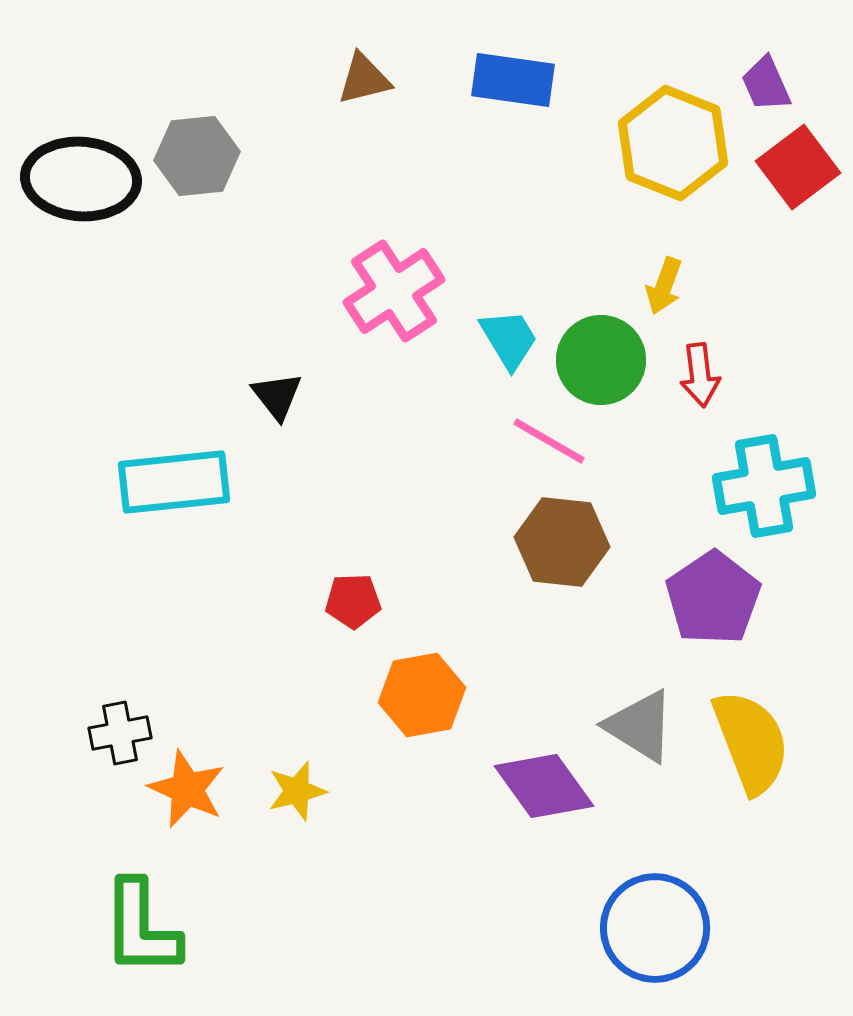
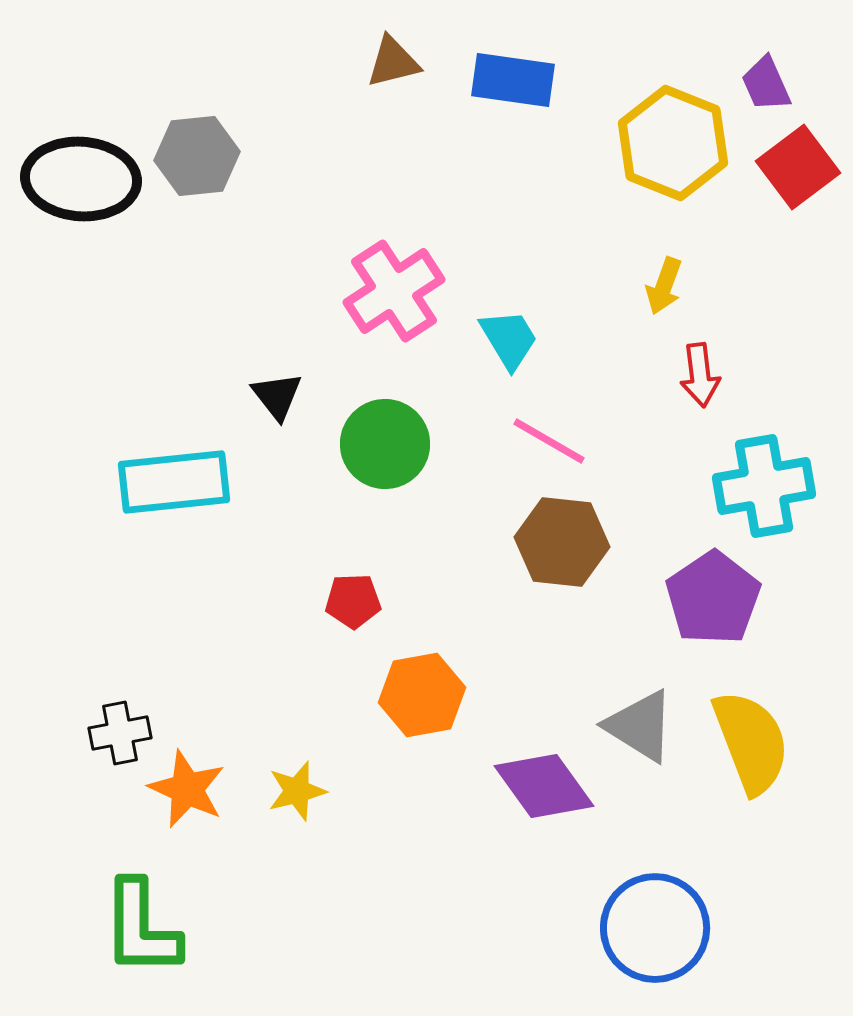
brown triangle: moved 29 px right, 17 px up
green circle: moved 216 px left, 84 px down
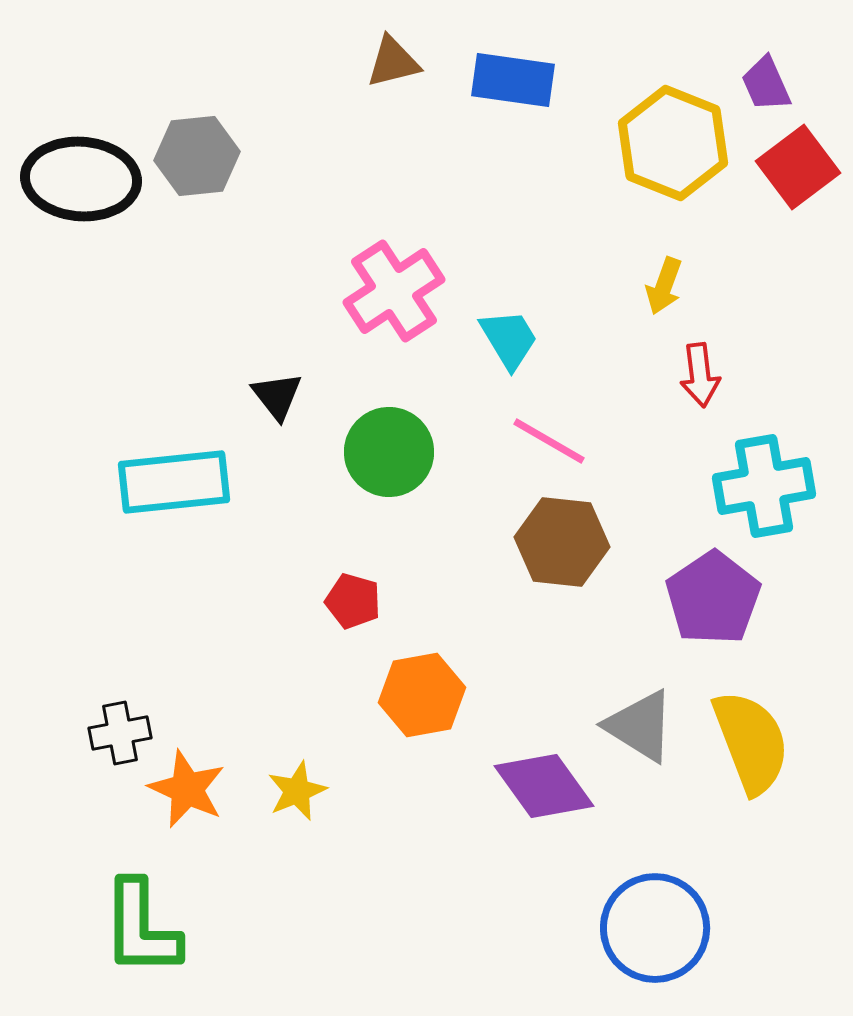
green circle: moved 4 px right, 8 px down
red pentagon: rotated 18 degrees clockwise
yellow star: rotated 8 degrees counterclockwise
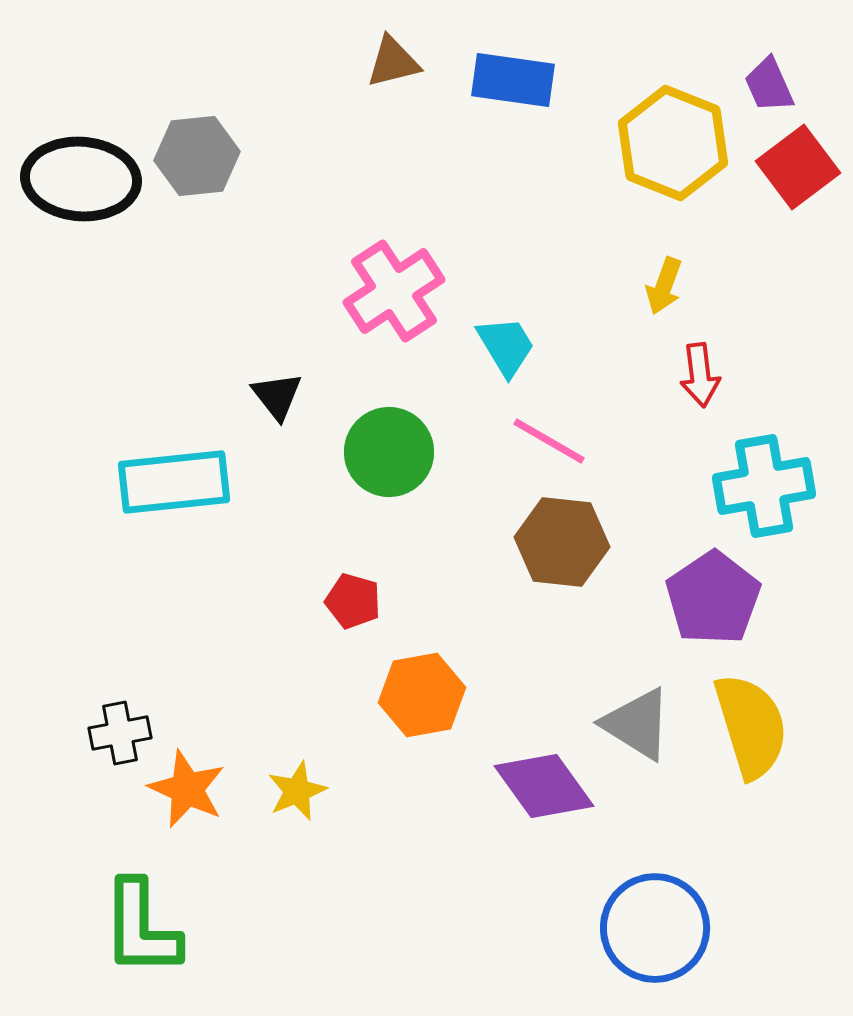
purple trapezoid: moved 3 px right, 1 px down
cyan trapezoid: moved 3 px left, 7 px down
gray triangle: moved 3 px left, 2 px up
yellow semicircle: moved 16 px up; rotated 4 degrees clockwise
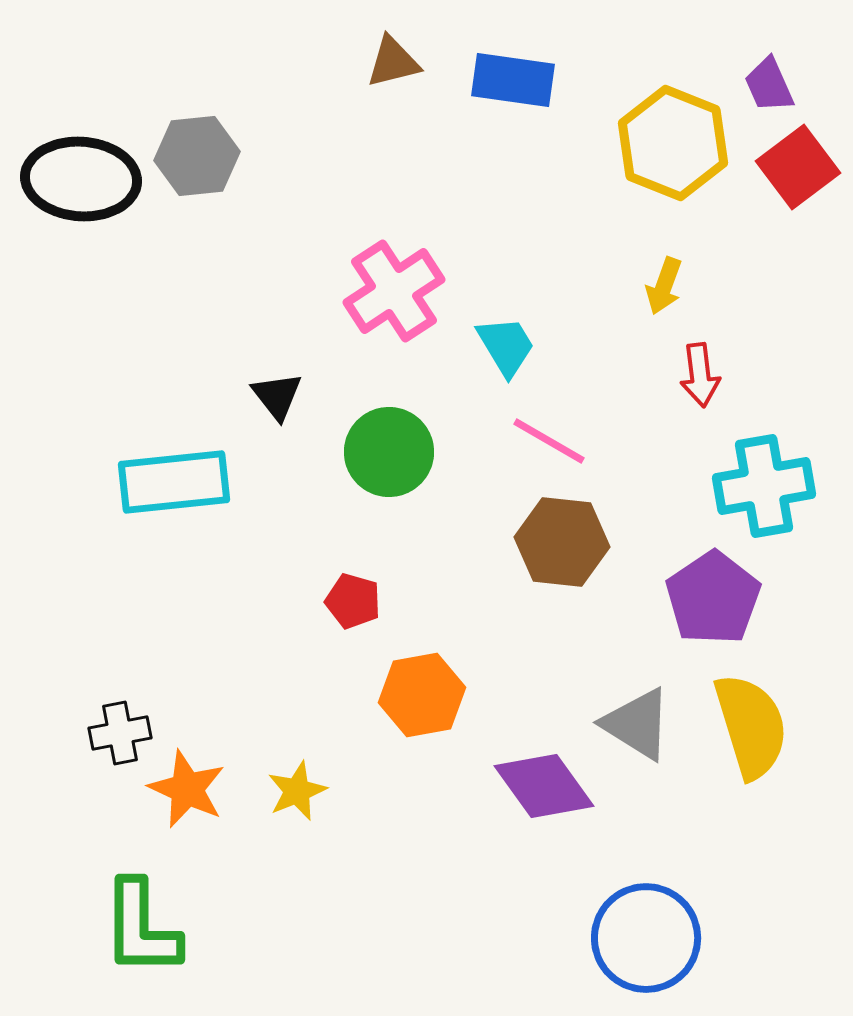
blue circle: moved 9 px left, 10 px down
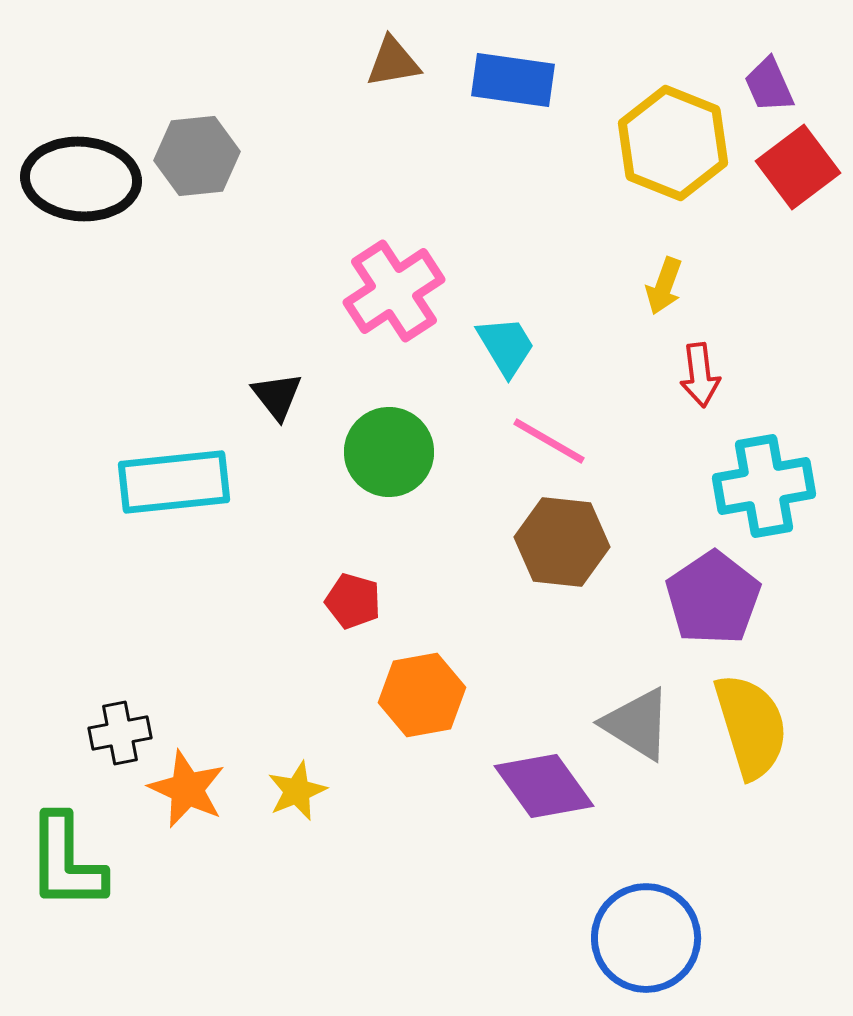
brown triangle: rotated 4 degrees clockwise
green L-shape: moved 75 px left, 66 px up
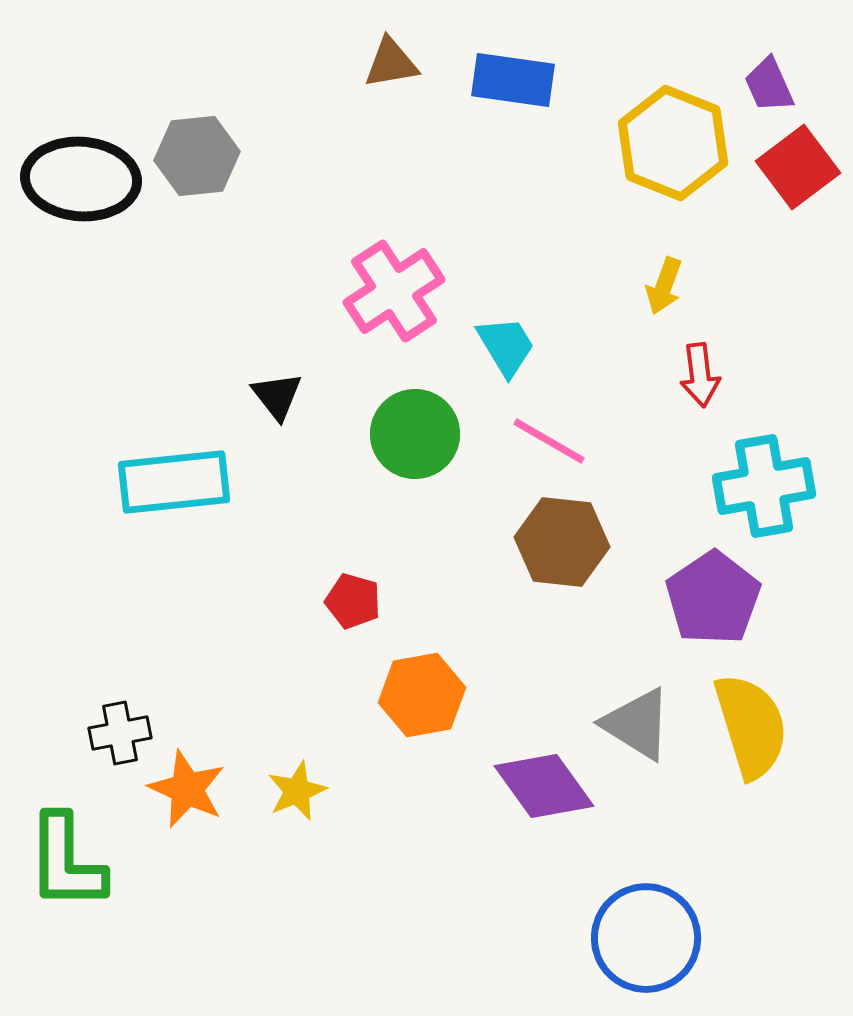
brown triangle: moved 2 px left, 1 px down
green circle: moved 26 px right, 18 px up
